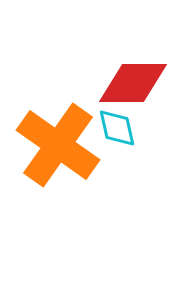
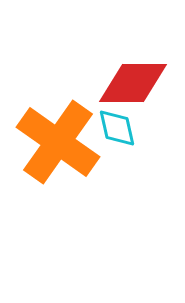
orange cross: moved 3 px up
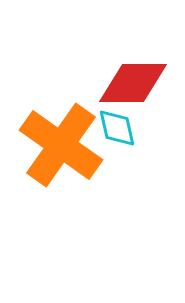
orange cross: moved 3 px right, 3 px down
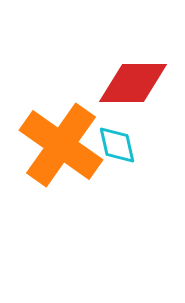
cyan diamond: moved 17 px down
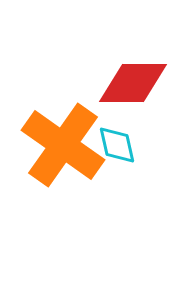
orange cross: moved 2 px right
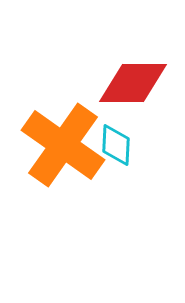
cyan diamond: moved 1 px left; rotated 15 degrees clockwise
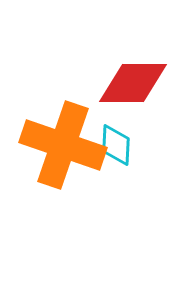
orange cross: rotated 16 degrees counterclockwise
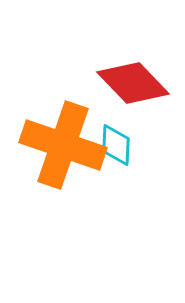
red diamond: rotated 46 degrees clockwise
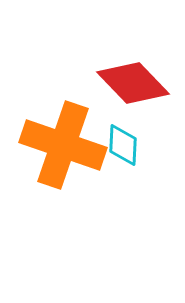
cyan diamond: moved 7 px right
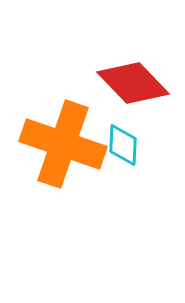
orange cross: moved 1 px up
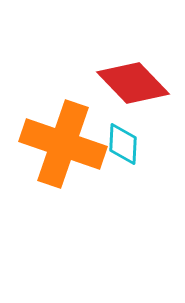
cyan diamond: moved 1 px up
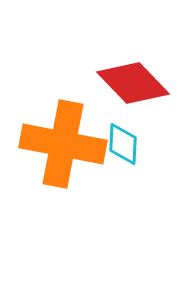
orange cross: rotated 8 degrees counterclockwise
